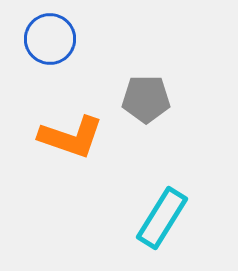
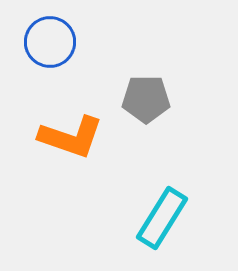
blue circle: moved 3 px down
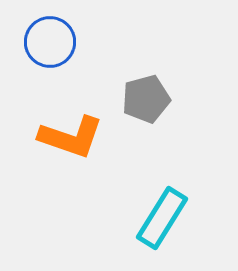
gray pentagon: rotated 15 degrees counterclockwise
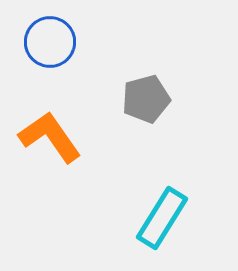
orange L-shape: moved 21 px left; rotated 144 degrees counterclockwise
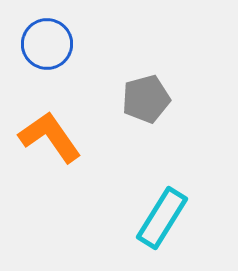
blue circle: moved 3 px left, 2 px down
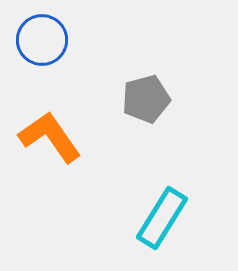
blue circle: moved 5 px left, 4 px up
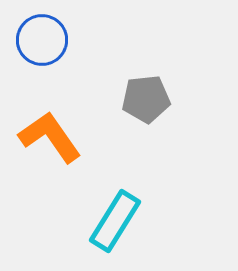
gray pentagon: rotated 9 degrees clockwise
cyan rectangle: moved 47 px left, 3 px down
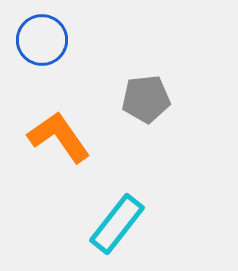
orange L-shape: moved 9 px right
cyan rectangle: moved 2 px right, 3 px down; rotated 6 degrees clockwise
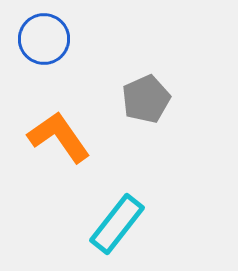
blue circle: moved 2 px right, 1 px up
gray pentagon: rotated 18 degrees counterclockwise
